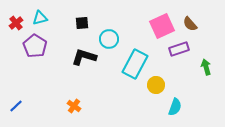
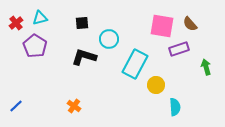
pink square: rotated 35 degrees clockwise
cyan semicircle: rotated 24 degrees counterclockwise
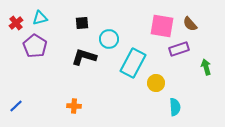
cyan rectangle: moved 2 px left, 1 px up
yellow circle: moved 2 px up
orange cross: rotated 32 degrees counterclockwise
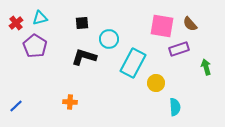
orange cross: moved 4 px left, 4 px up
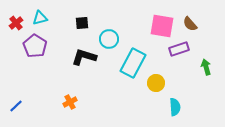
orange cross: rotated 32 degrees counterclockwise
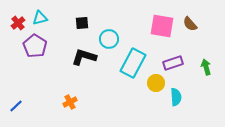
red cross: moved 2 px right
purple rectangle: moved 6 px left, 14 px down
cyan semicircle: moved 1 px right, 10 px up
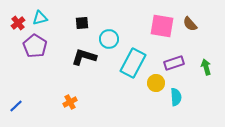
purple rectangle: moved 1 px right
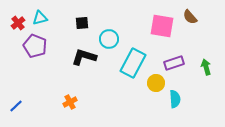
brown semicircle: moved 7 px up
purple pentagon: rotated 10 degrees counterclockwise
cyan semicircle: moved 1 px left, 2 px down
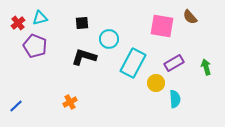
purple rectangle: rotated 12 degrees counterclockwise
